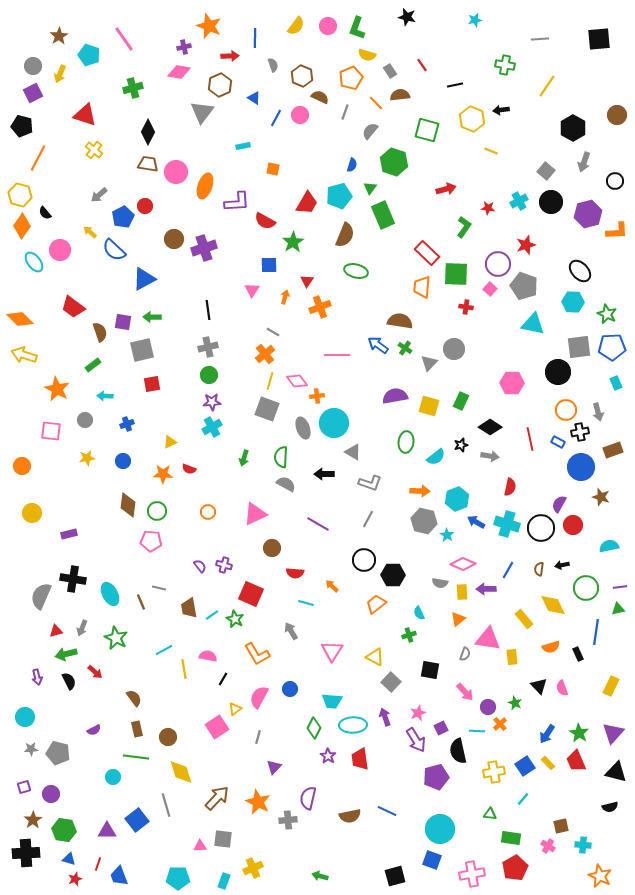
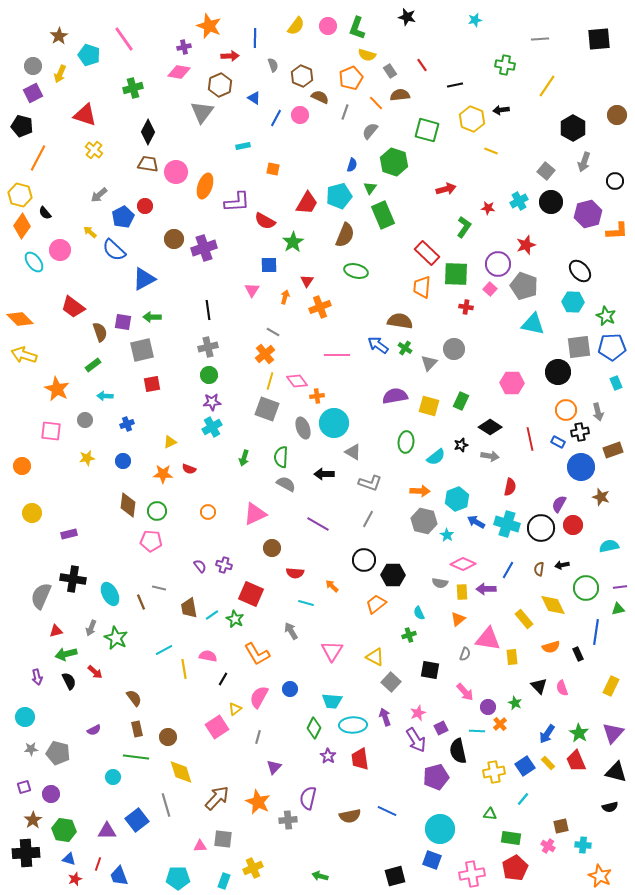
green star at (607, 314): moved 1 px left, 2 px down
gray arrow at (82, 628): moved 9 px right
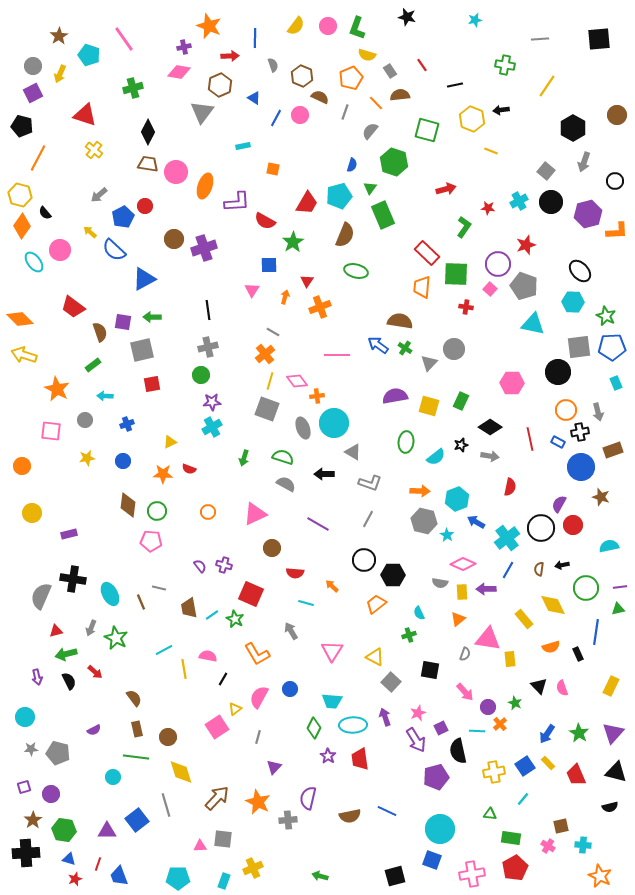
green circle at (209, 375): moved 8 px left
green semicircle at (281, 457): moved 2 px right; rotated 105 degrees clockwise
cyan cross at (507, 524): moved 14 px down; rotated 35 degrees clockwise
yellow rectangle at (512, 657): moved 2 px left, 2 px down
red trapezoid at (576, 761): moved 14 px down
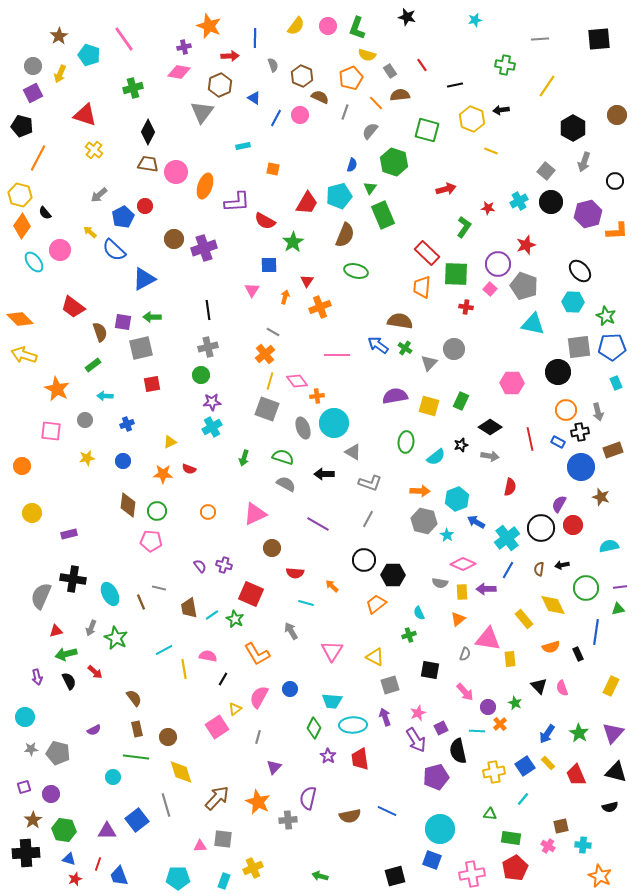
gray square at (142, 350): moved 1 px left, 2 px up
gray square at (391, 682): moved 1 px left, 3 px down; rotated 30 degrees clockwise
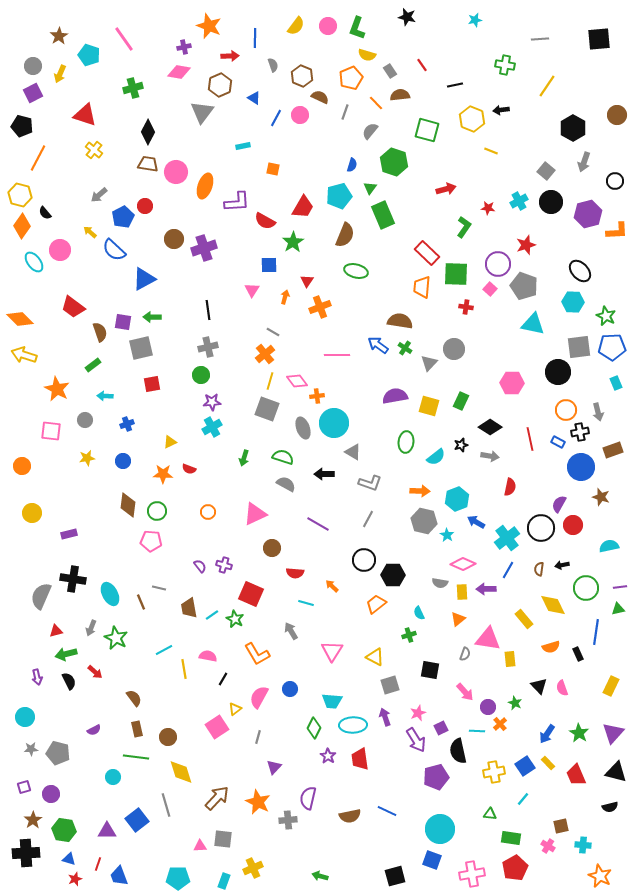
red trapezoid at (307, 203): moved 4 px left, 4 px down
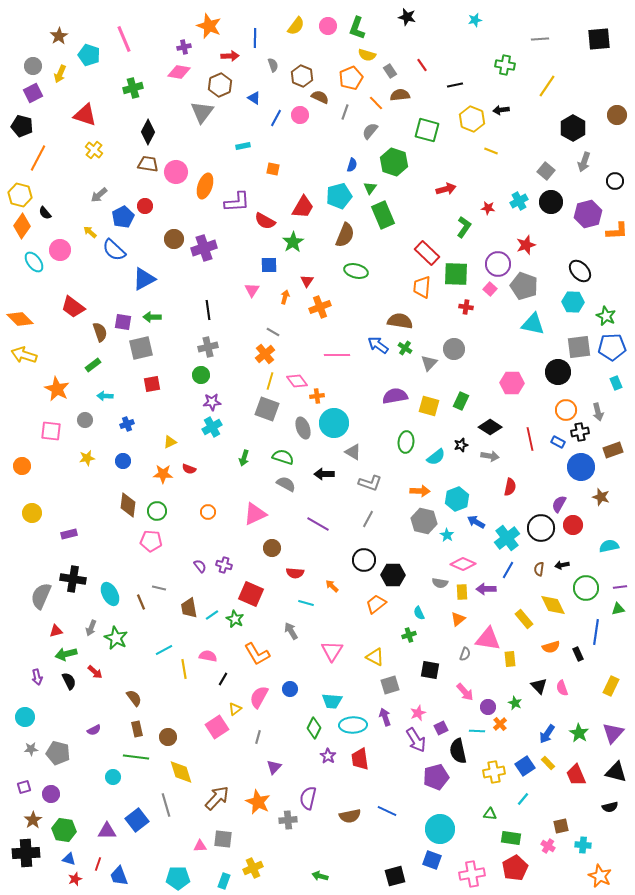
pink line at (124, 39): rotated 12 degrees clockwise
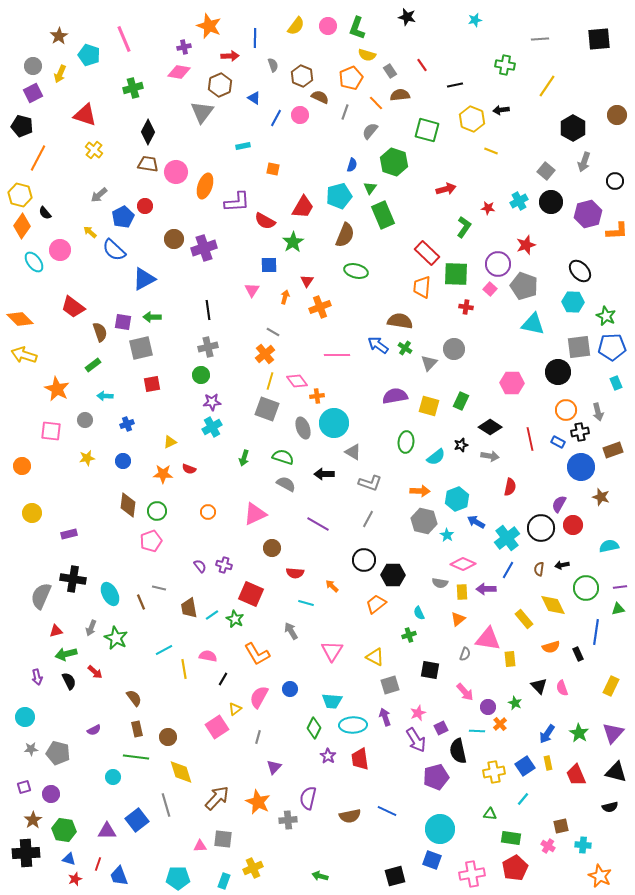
pink pentagon at (151, 541): rotated 25 degrees counterclockwise
yellow rectangle at (548, 763): rotated 32 degrees clockwise
